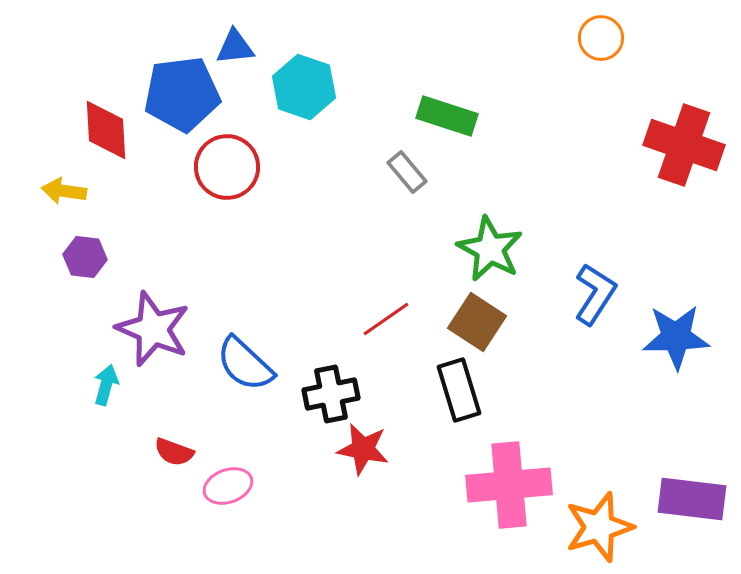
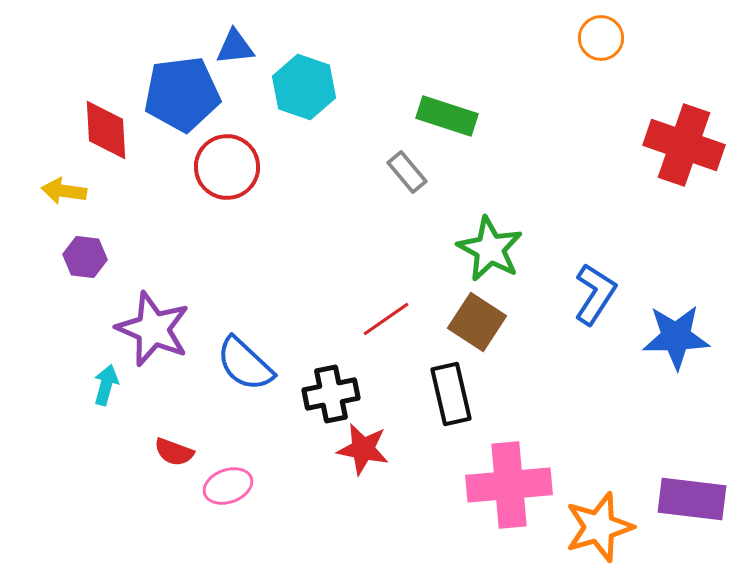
black rectangle: moved 8 px left, 4 px down; rotated 4 degrees clockwise
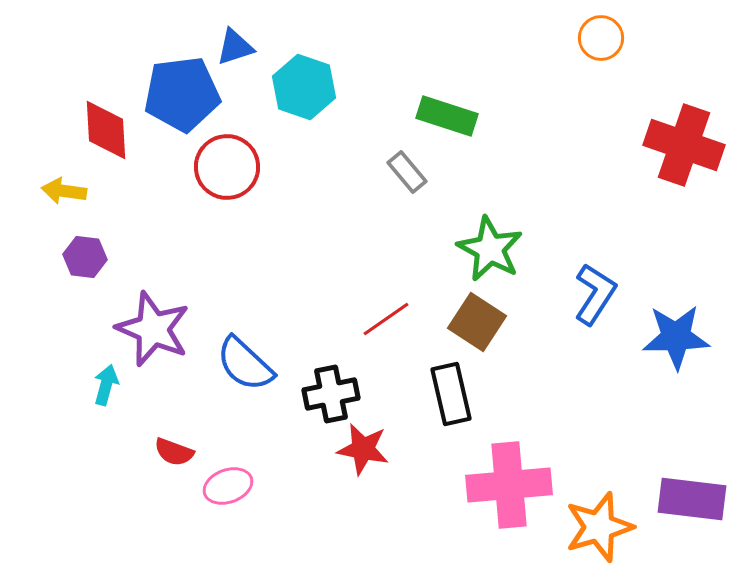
blue triangle: rotated 12 degrees counterclockwise
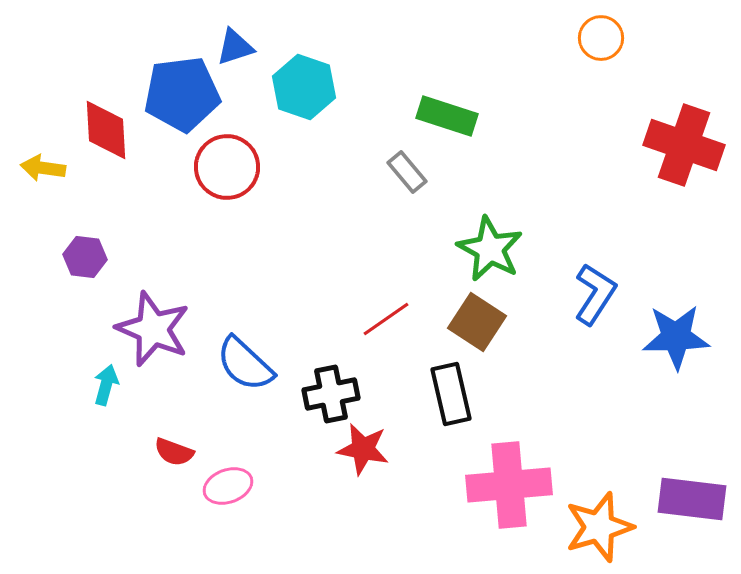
yellow arrow: moved 21 px left, 23 px up
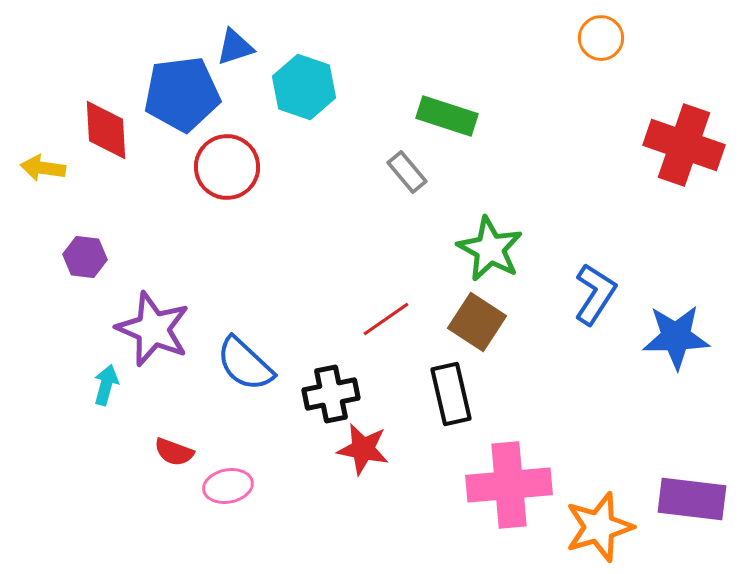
pink ellipse: rotated 9 degrees clockwise
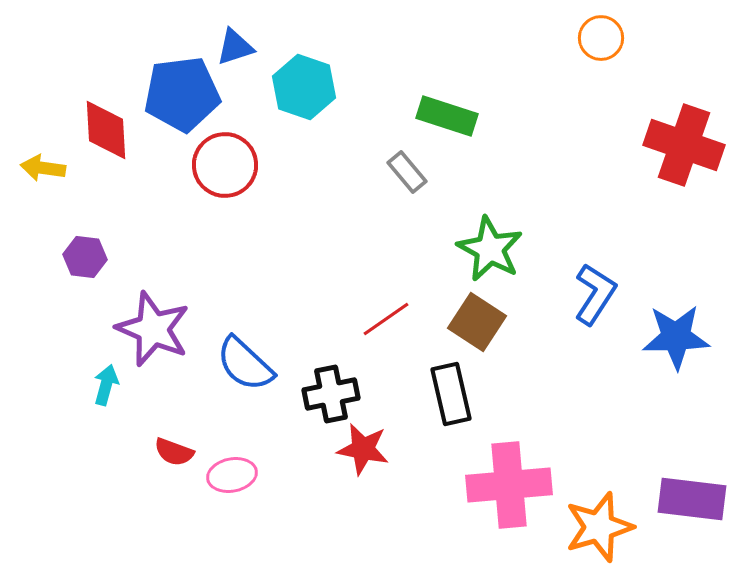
red circle: moved 2 px left, 2 px up
pink ellipse: moved 4 px right, 11 px up
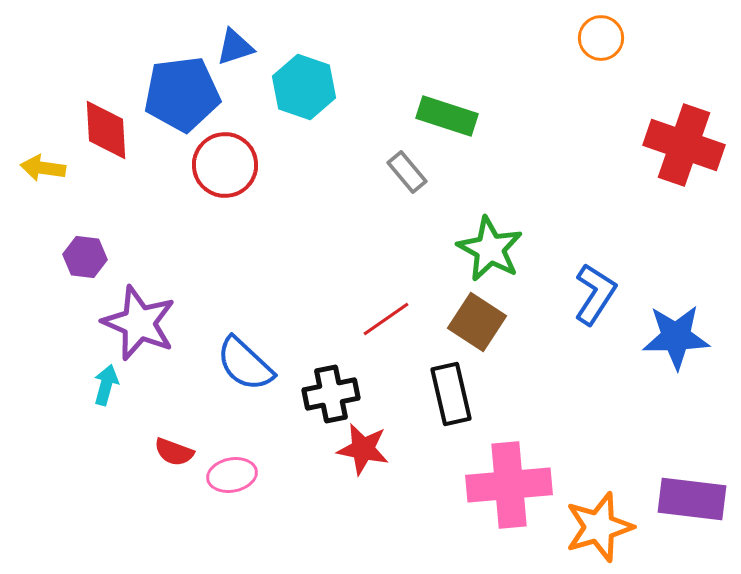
purple star: moved 14 px left, 6 px up
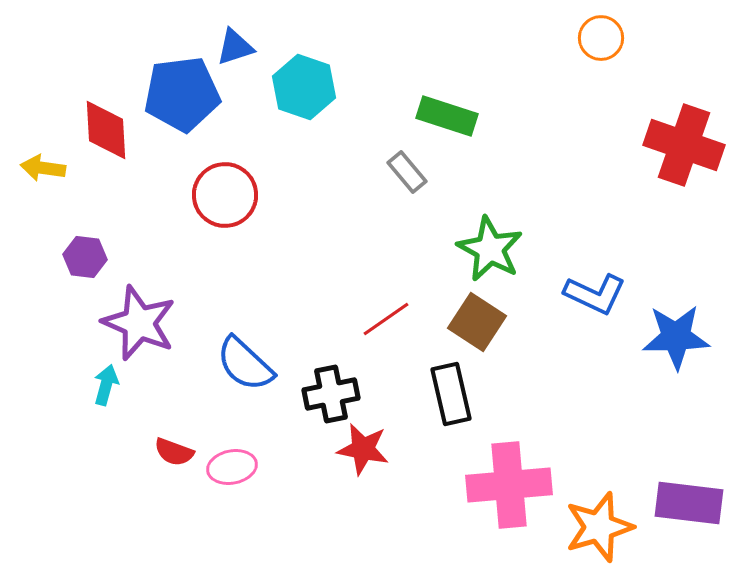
red circle: moved 30 px down
blue L-shape: rotated 82 degrees clockwise
pink ellipse: moved 8 px up
purple rectangle: moved 3 px left, 4 px down
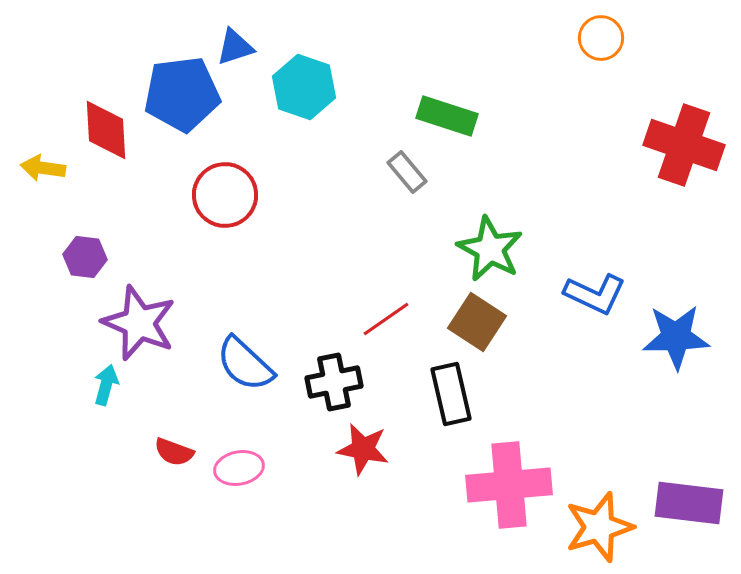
black cross: moved 3 px right, 12 px up
pink ellipse: moved 7 px right, 1 px down
